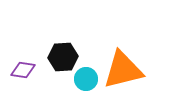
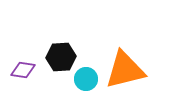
black hexagon: moved 2 px left
orange triangle: moved 2 px right
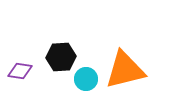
purple diamond: moved 3 px left, 1 px down
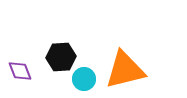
purple diamond: rotated 60 degrees clockwise
cyan circle: moved 2 px left
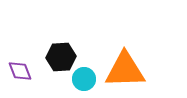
orange triangle: rotated 12 degrees clockwise
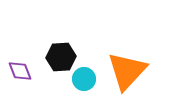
orange triangle: moved 2 px right, 1 px down; rotated 45 degrees counterclockwise
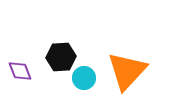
cyan circle: moved 1 px up
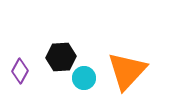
purple diamond: rotated 50 degrees clockwise
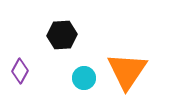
black hexagon: moved 1 px right, 22 px up
orange triangle: rotated 9 degrees counterclockwise
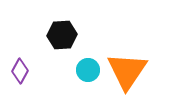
cyan circle: moved 4 px right, 8 px up
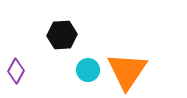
purple diamond: moved 4 px left
